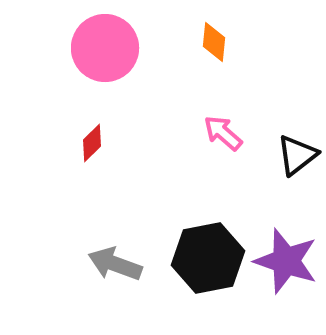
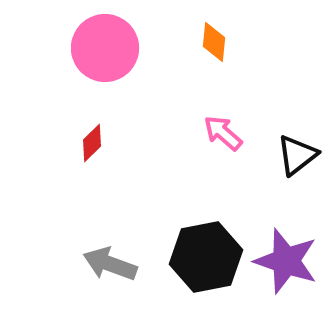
black hexagon: moved 2 px left, 1 px up
gray arrow: moved 5 px left
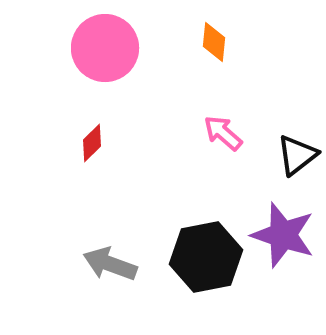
purple star: moved 3 px left, 26 px up
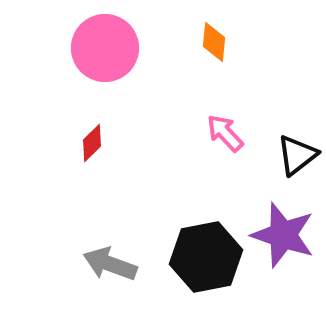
pink arrow: moved 2 px right; rotated 6 degrees clockwise
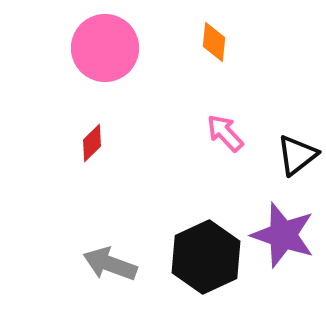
black hexagon: rotated 14 degrees counterclockwise
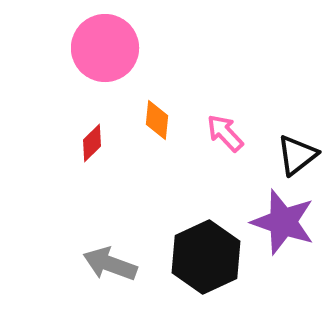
orange diamond: moved 57 px left, 78 px down
purple star: moved 13 px up
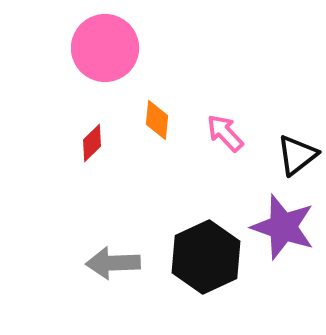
purple star: moved 5 px down
gray arrow: moved 3 px right, 1 px up; rotated 22 degrees counterclockwise
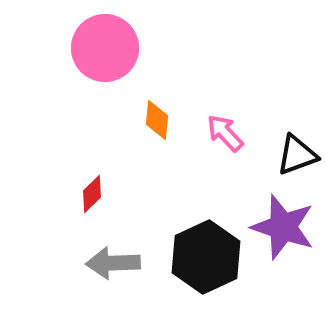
red diamond: moved 51 px down
black triangle: rotated 18 degrees clockwise
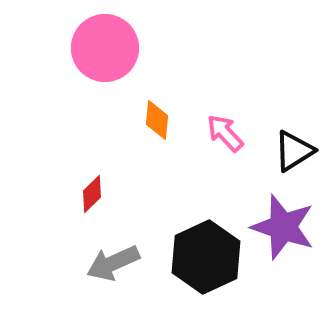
black triangle: moved 3 px left, 4 px up; rotated 12 degrees counterclockwise
gray arrow: rotated 22 degrees counterclockwise
